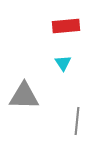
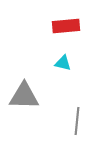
cyan triangle: rotated 42 degrees counterclockwise
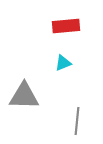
cyan triangle: rotated 36 degrees counterclockwise
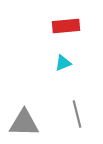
gray triangle: moved 27 px down
gray line: moved 7 px up; rotated 20 degrees counterclockwise
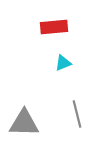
red rectangle: moved 12 px left, 1 px down
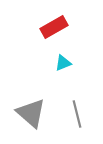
red rectangle: rotated 24 degrees counterclockwise
gray triangle: moved 7 px right, 10 px up; rotated 40 degrees clockwise
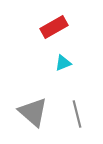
gray triangle: moved 2 px right, 1 px up
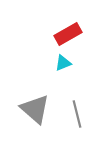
red rectangle: moved 14 px right, 7 px down
gray triangle: moved 2 px right, 3 px up
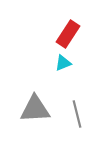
red rectangle: rotated 28 degrees counterclockwise
gray triangle: rotated 44 degrees counterclockwise
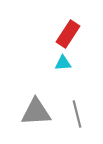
cyan triangle: rotated 18 degrees clockwise
gray triangle: moved 1 px right, 3 px down
